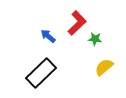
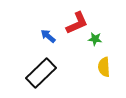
red L-shape: rotated 20 degrees clockwise
yellow semicircle: rotated 54 degrees counterclockwise
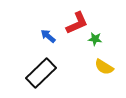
yellow semicircle: rotated 54 degrees counterclockwise
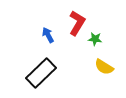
red L-shape: rotated 35 degrees counterclockwise
blue arrow: moved 1 px up; rotated 21 degrees clockwise
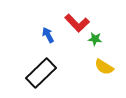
red L-shape: rotated 105 degrees clockwise
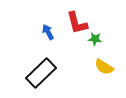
red L-shape: rotated 30 degrees clockwise
blue arrow: moved 3 px up
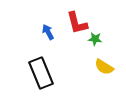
black rectangle: rotated 68 degrees counterclockwise
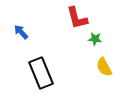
red L-shape: moved 5 px up
blue arrow: moved 27 px left; rotated 14 degrees counterclockwise
yellow semicircle: rotated 30 degrees clockwise
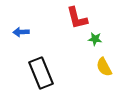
blue arrow: rotated 49 degrees counterclockwise
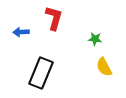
red L-shape: moved 23 px left; rotated 150 degrees counterclockwise
black rectangle: rotated 44 degrees clockwise
